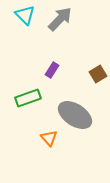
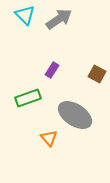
gray arrow: moved 1 px left; rotated 12 degrees clockwise
brown square: moved 1 px left; rotated 30 degrees counterclockwise
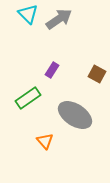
cyan triangle: moved 3 px right, 1 px up
green rectangle: rotated 15 degrees counterclockwise
orange triangle: moved 4 px left, 3 px down
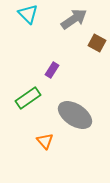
gray arrow: moved 15 px right
brown square: moved 31 px up
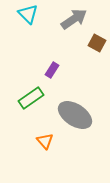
green rectangle: moved 3 px right
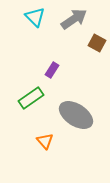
cyan triangle: moved 7 px right, 3 px down
gray ellipse: moved 1 px right
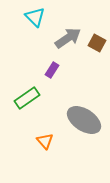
gray arrow: moved 6 px left, 19 px down
green rectangle: moved 4 px left
gray ellipse: moved 8 px right, 5 px down
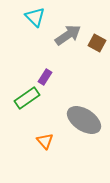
gray arrow: moved 3 px up
purple rectangle: moved 7 px left, 7 px down
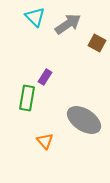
gray arrow: moved 11 px up
green rectangle: rotated 45 degrees counterclockwise
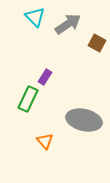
green rectangle: moved 1 px right, 1 px down; rotated 15 degrees clockwise
gray ellipse: rotated 20 degrees counterclockwise
